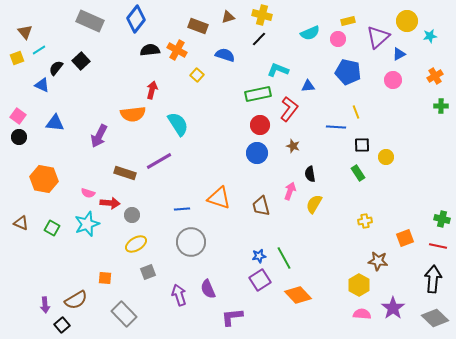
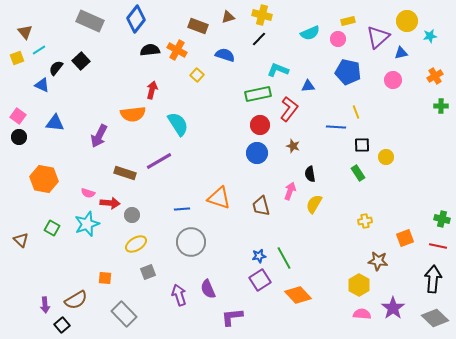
blue triangle at (399, 54): moved 2 px right, 1 px up; rotated 16 degrees clockwise
brown triangle at (21, 223): moved 17 px down; rotated 21 degrees clockwise
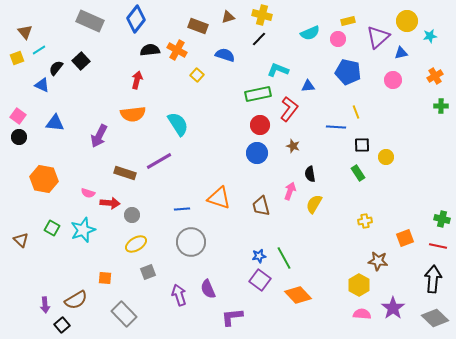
red arrow at (152, 90): moved 15 px left, 10 px up
cyan star at (87, 224): moved 4 px left, 6 px down
purple square at (260, 280): rotated 20 degrees counterclockwise
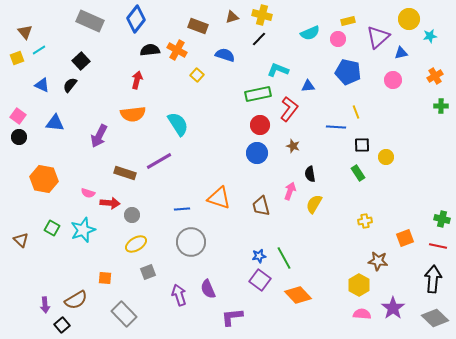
brown triangle at (228, 17): moved 4 px right
yellow circle at (407, 21): moved 2 px right, 2 px up
black semicircle at (56, 68): moved 14 px right, 17 px down
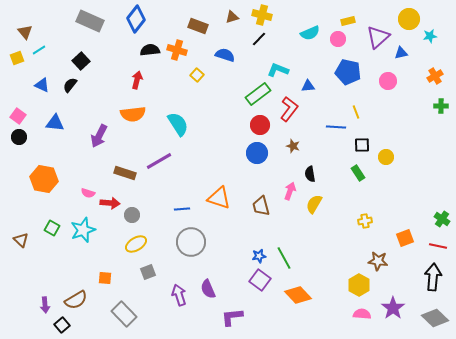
orange cross at (177, 50): rotated 12 degrees counterclockwise
pink circle at (393, 80): moved 5 px left, 1 px down
green rectangle at (258, 94): rotated 25 degrees counterclockwise
green cross at (442, 219): rotated 21 degrees clockwise
black arrow at (433, 279): moved 2 px up
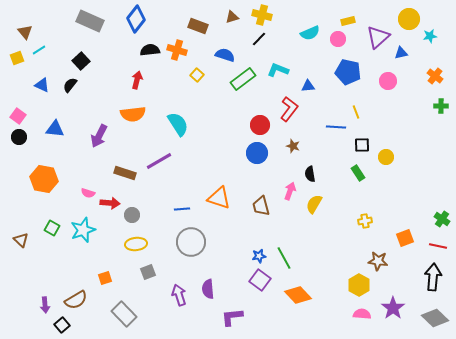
orange cross at (435, 76): rotated 21 degrees counterclockwise
green rectangle at (258, 94): moved 15 px left, 15 px up
blue triangle at (55, 123): moved 6 px down
yellow ellipse at (136, 244): rotated 25 degrees clockwise
orange square at (105, 278): rotated 24 degrees counterclockwise
purple semicircle at (208, 289): rotated 18 degrees clockwise
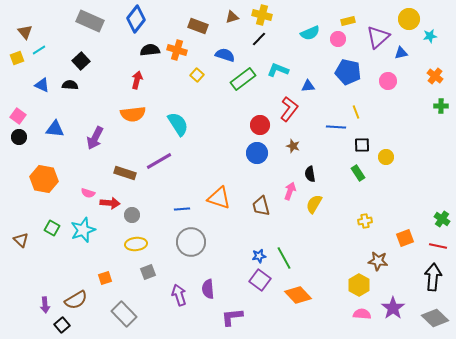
black semicircle at (70, 85): rotated 56 degrees clockwise
purple arrow at (99, 136): moved 4 px left, 2 px down
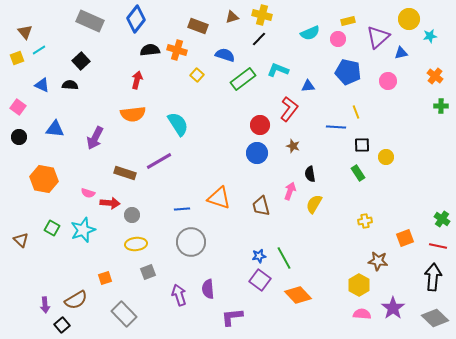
pink square at (18, 116): moved 9 px up
